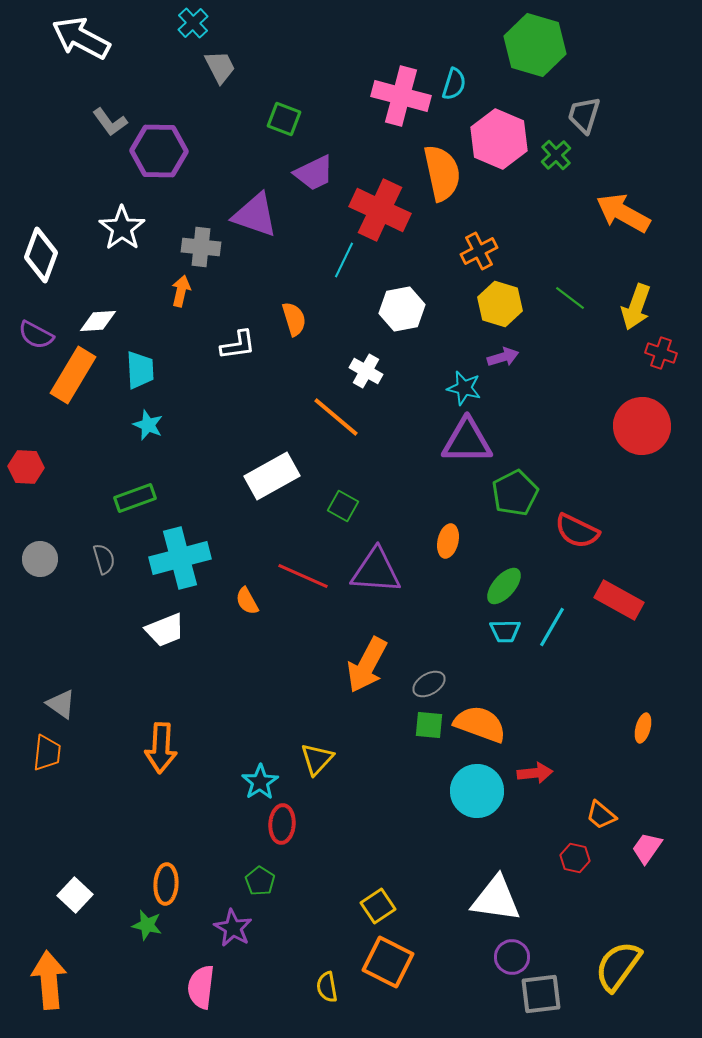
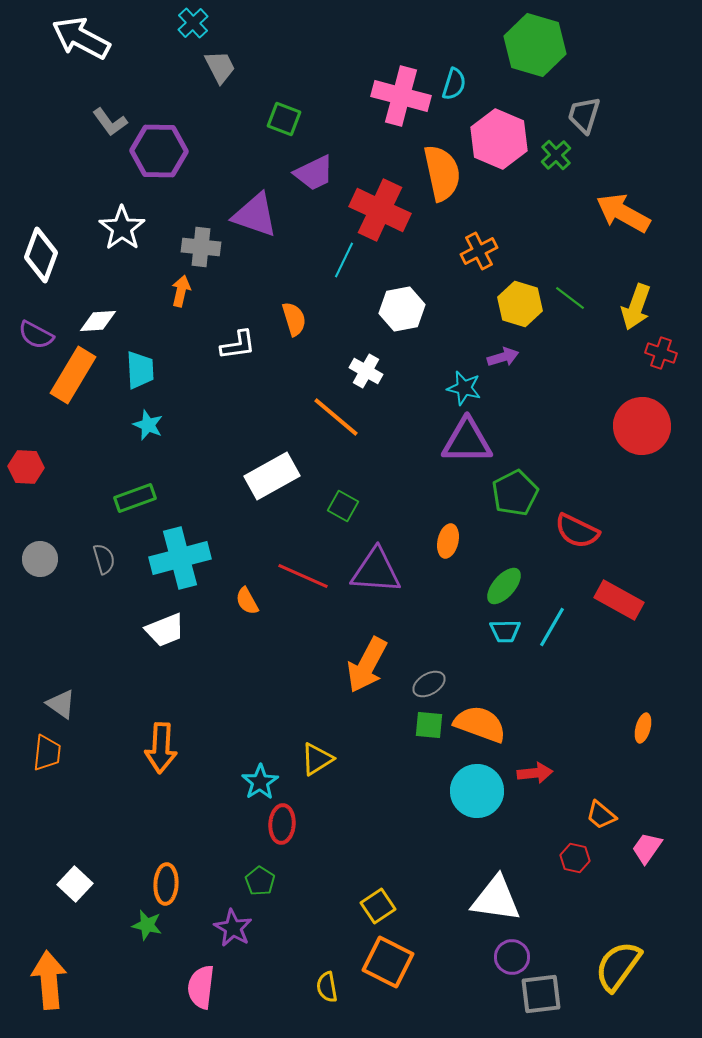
yellow hexagon at (500, 304): moved 20 px right
yellow triangle at (317, 759): rotated 15 degrees clockwise
white square at (75, 895): moved 11 px up
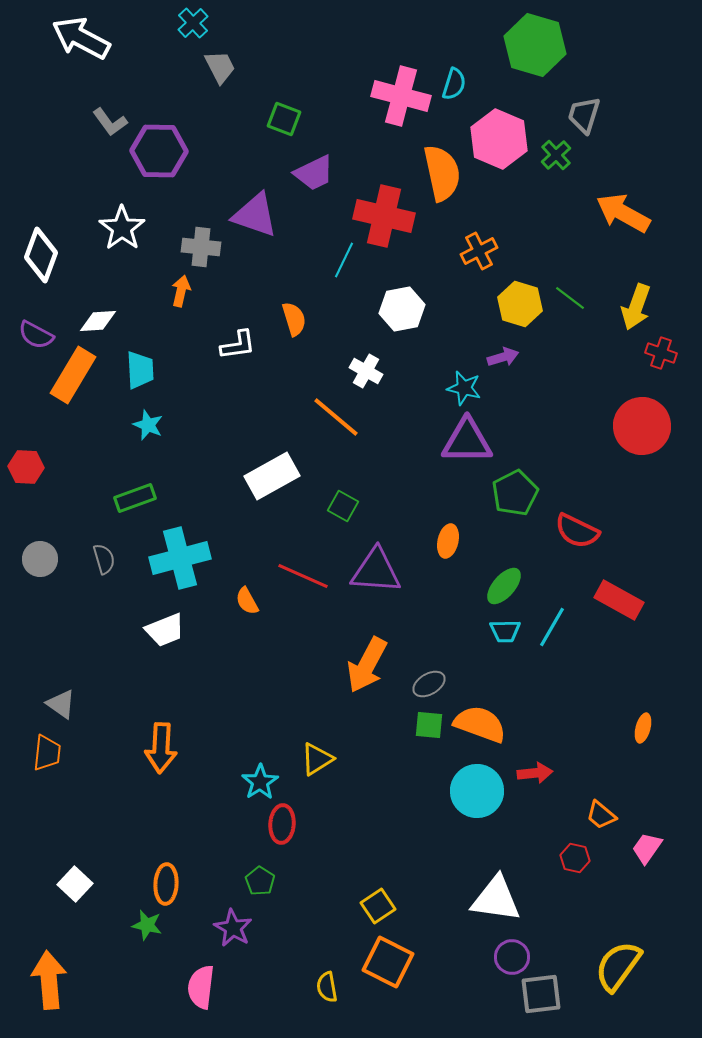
red cross at (380, 210): moved 4 px right, 6 px down; rotated 12 degrees counterclockwise
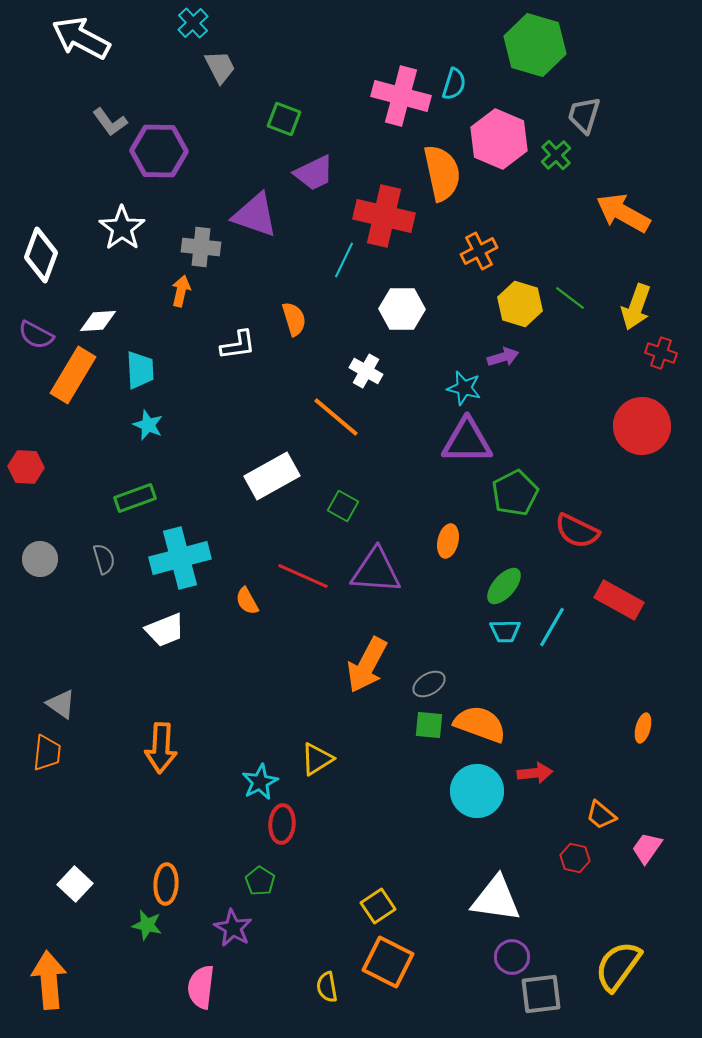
white hexagon at (402, 309): rotated 12 degrees clockwise
cyan star at (260, 782): rotated 6 degrees clockwise
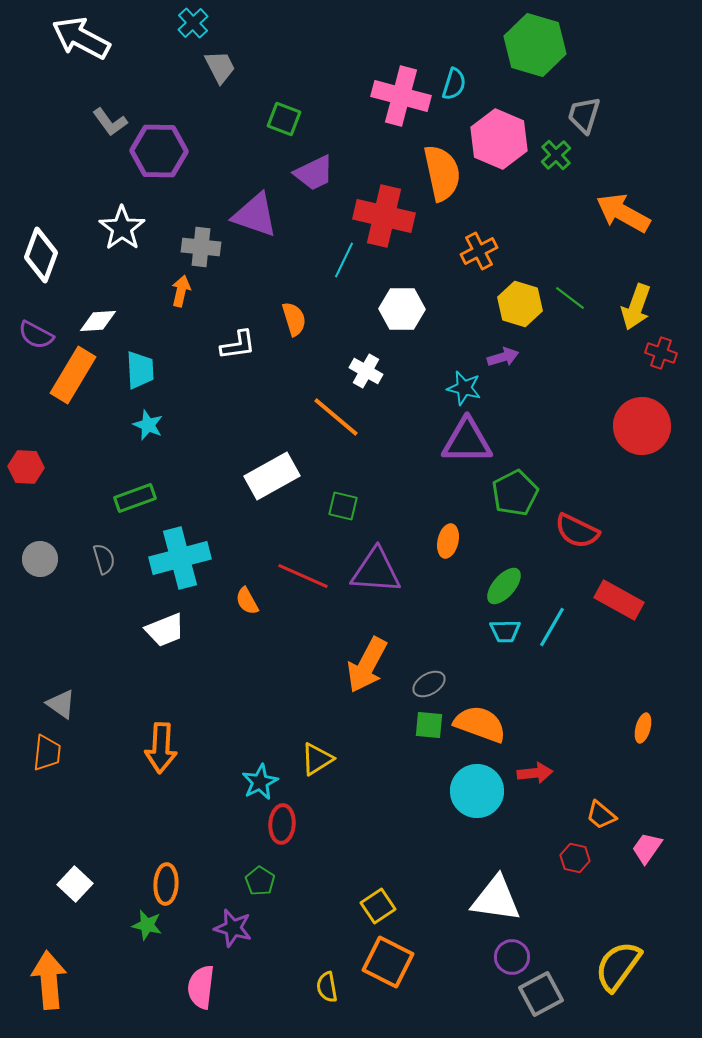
green square at (343, 506): rotated 16 degrees counterclockwise
purple star at (233, 928): rotated 15 degrees counterclockwise
gray square at (541, 994): rotated 21 degrees counterclockwise
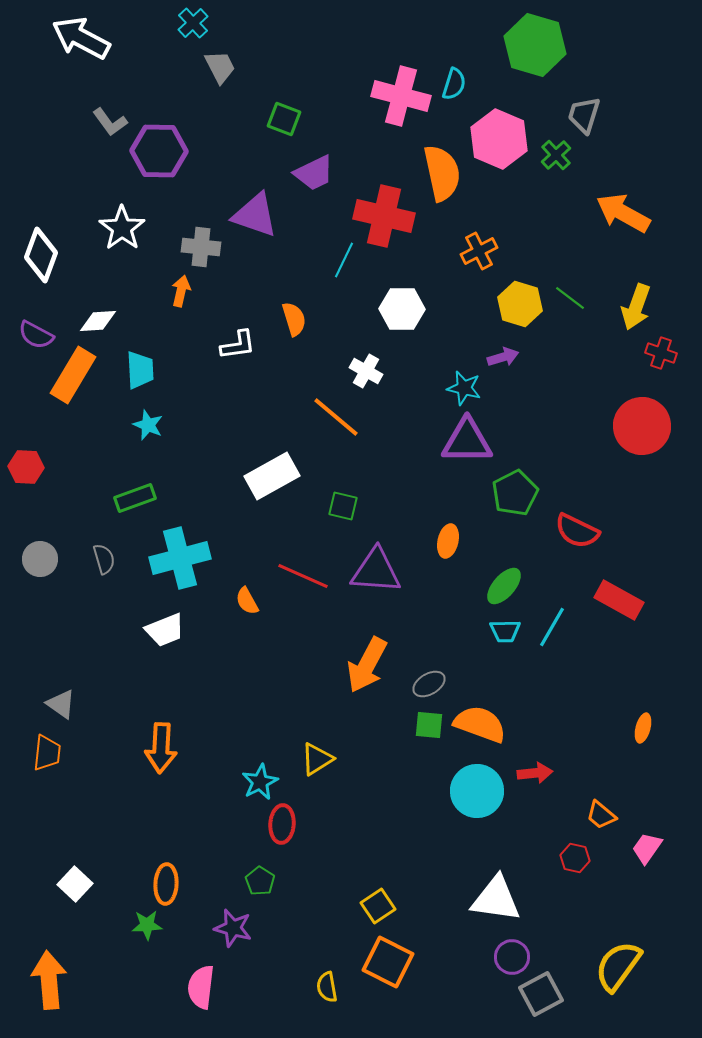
green star at (147, 925): rotated 16 degrees counterclockwise
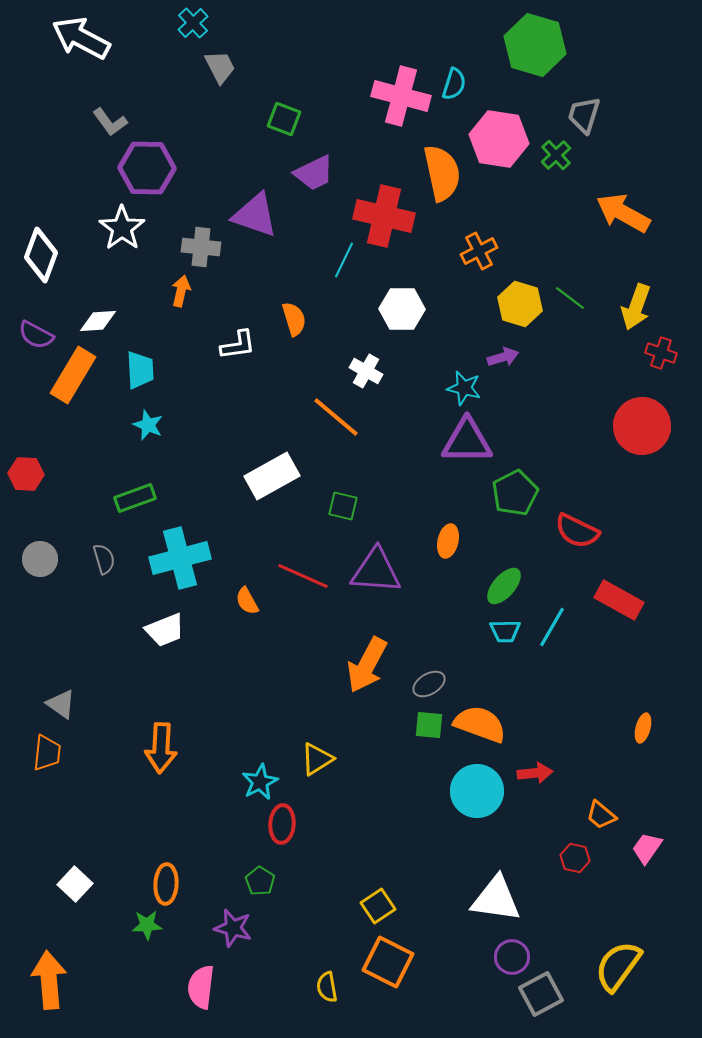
pink hexagon at (499, 139): rotated 14 degrees counterclockwise
purple hexagon at (159, 151): moved 12 px left, 17 px down
red hexagon at (26, 467): moved 7 px down
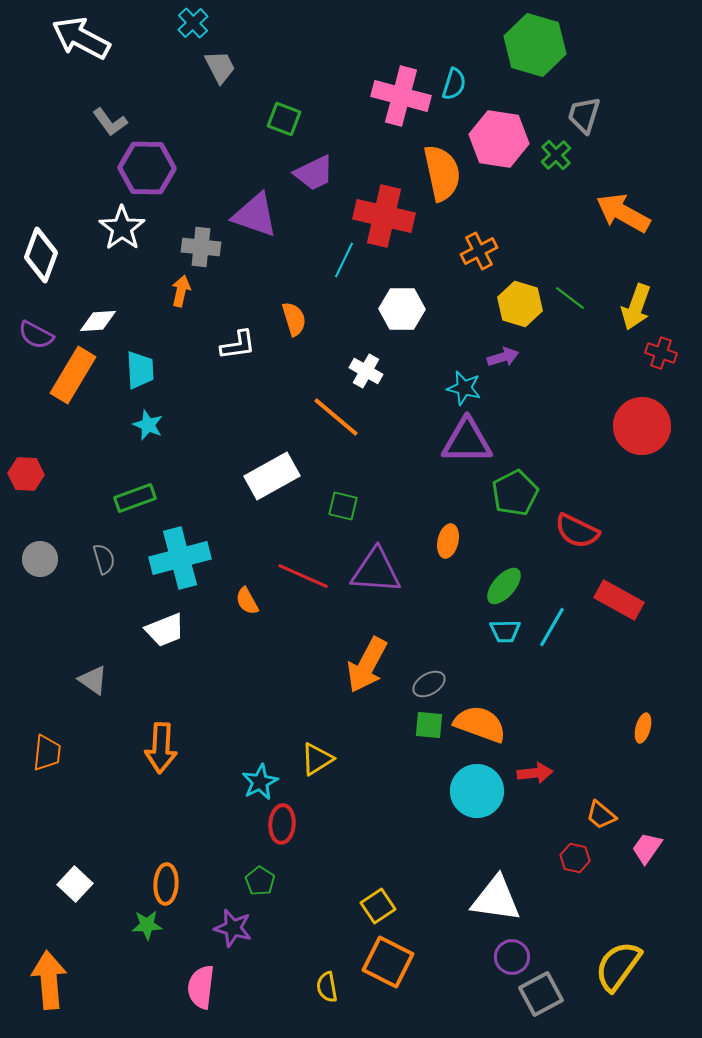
gray triangle at (61, 704): moved 32 px right, 24 px up
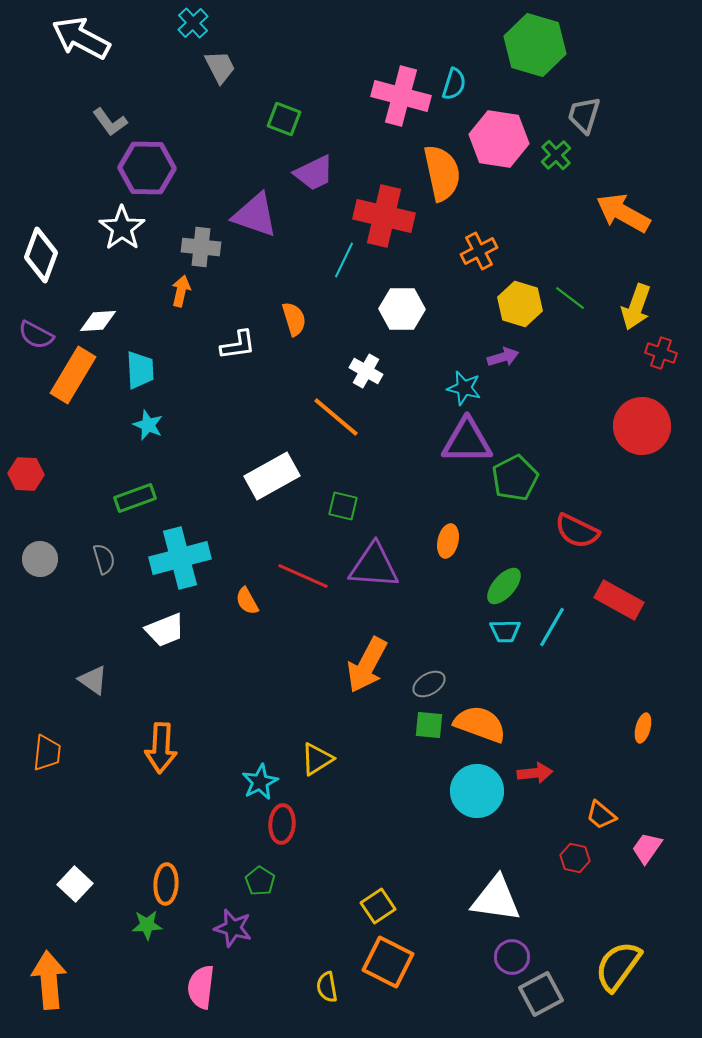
green pentagon at (515, 493): moved 15 px up
purple triangle at (376, 571): moved 2 px left, 5 px up
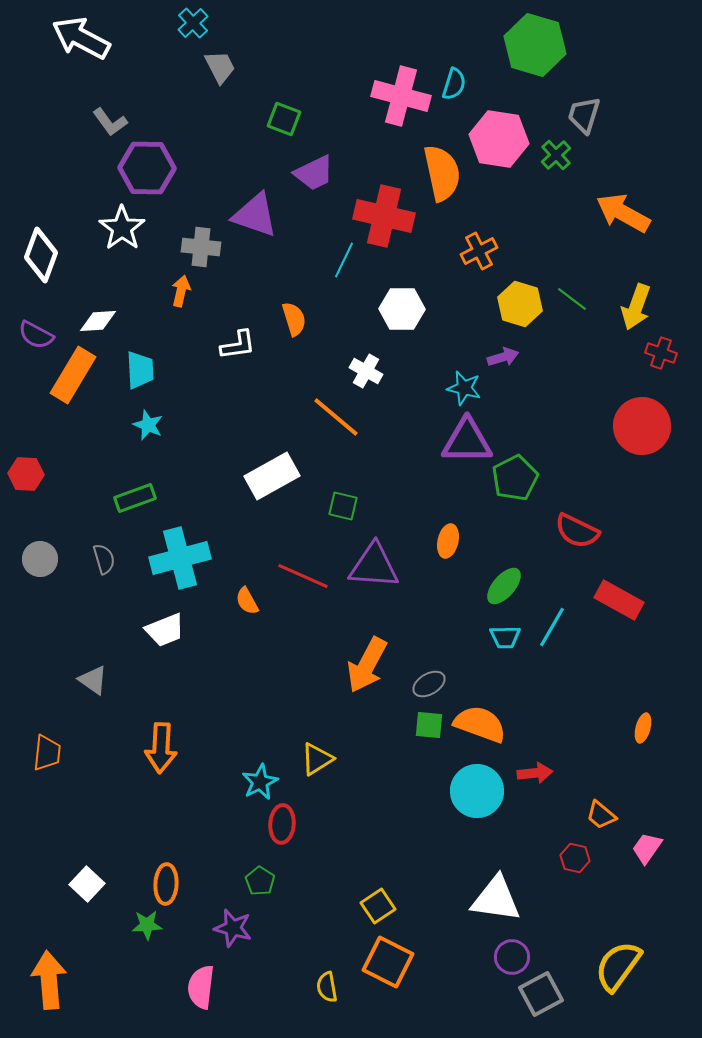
green line at (570, 298): moved 2 px right, 1 px down
cyan trapezoid at (505, 631): moved 6 px down
white square at (75, 884): moved 12 px right
